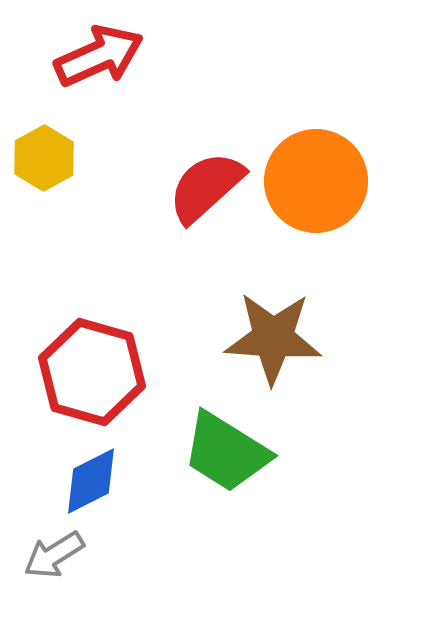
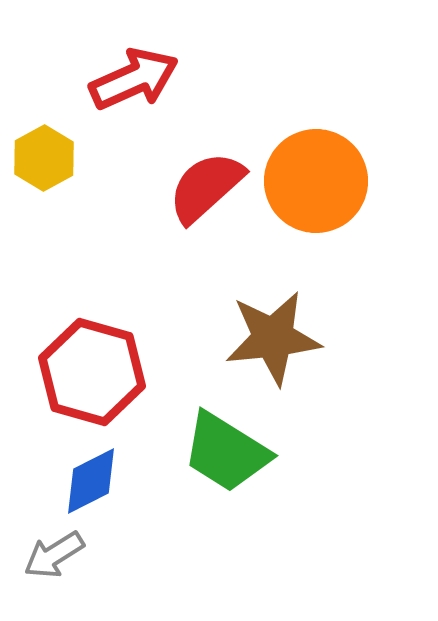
red arrow: moved 35 px right, 23 px down
brown star: rotated 10 degrees counterclockwise
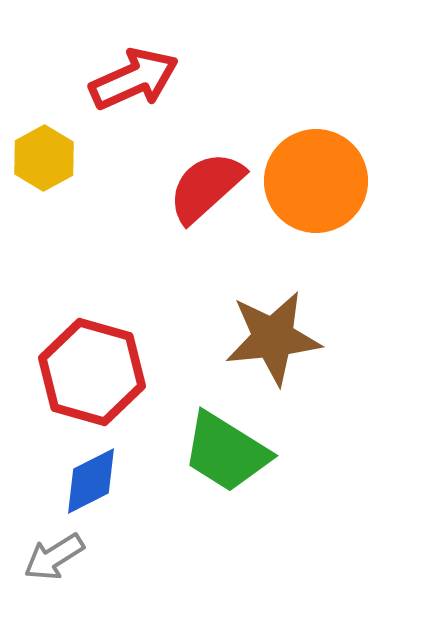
gray arrow: moved 2 px down
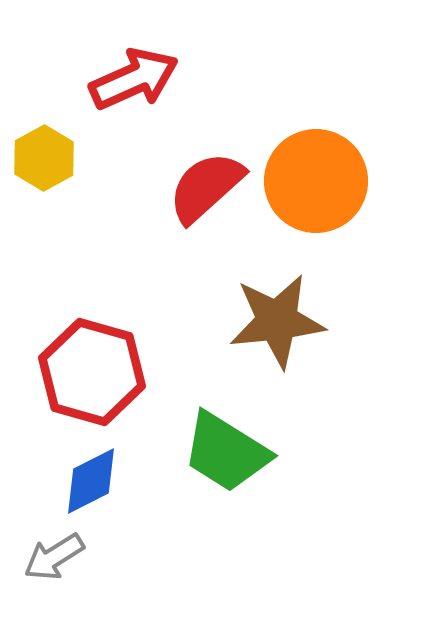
brown star: moved 4 px right, 17 px up
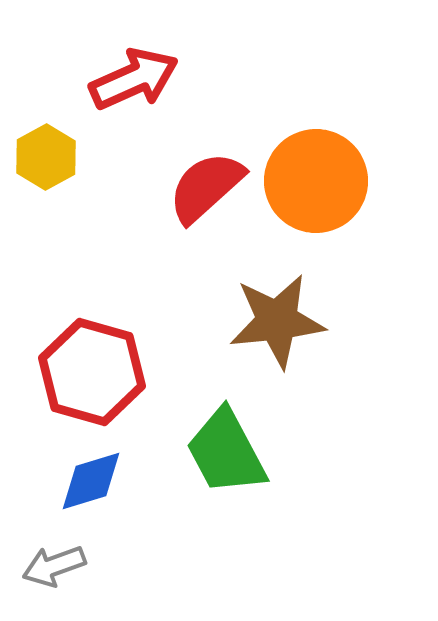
yellow hexagon: moved 2 px right, 1 px up
green trapezoid: rotated 30 degrees clockwise
blue diamond: rotated 10 degrees clockwise
gray arrow: moved 9 px down; rotated 12 degrees clockwise
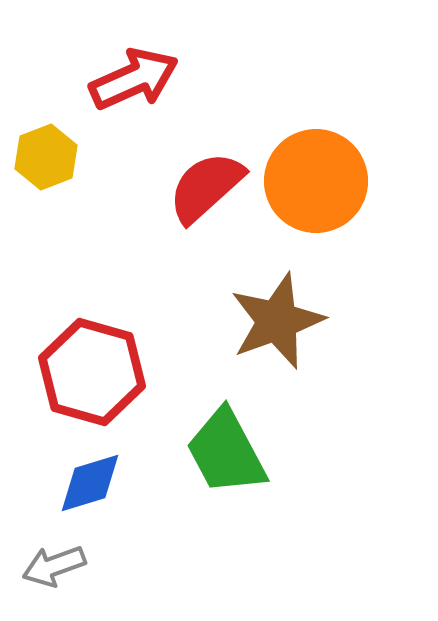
yellow hexagon: rotated 8 degrees clockwise
brown star: rotated 14 degrees counterclockwise
blue diamond: moved 1 px left, 2 px down
